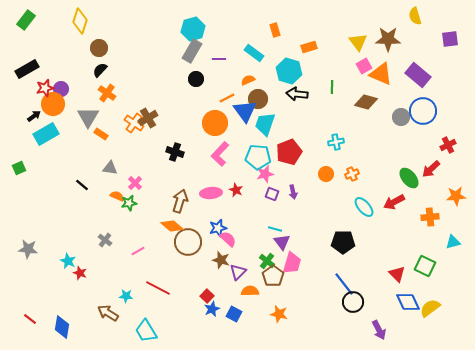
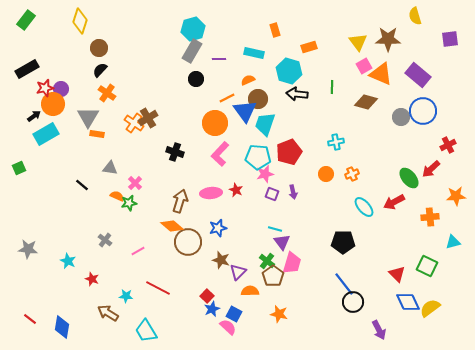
cyan rectangle at (254, 53): rotated 24 degrees counterclockwise
orange rectangle at (101, 134): moved 4 px left; rotated 24 degrees counterclockwise
pink semicircle at (228, 239): moved 88 px down
green square at (425, 266): moved 2 px right
red star at (80, 273): moved 12 px right, 6 px down
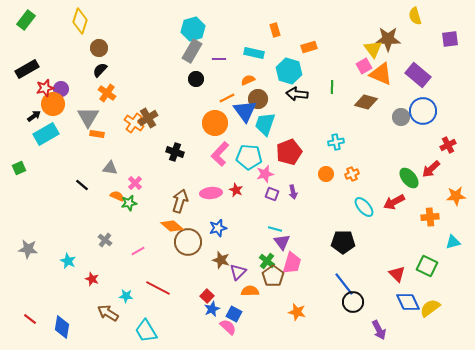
yellow triangle at (358, 42): moved 15 px right, 7 px down
cyan pentagon at (258, 157): moved 9 px left
orange star at (279, 314): moved 18 px right, 2 px up
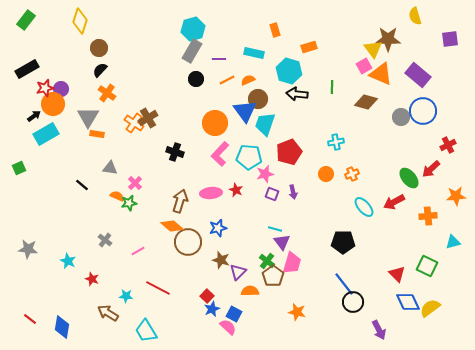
orange line at (227, 98): moved 18 px up
orange cross at (430, 217): moved 2 px left, 1 px up
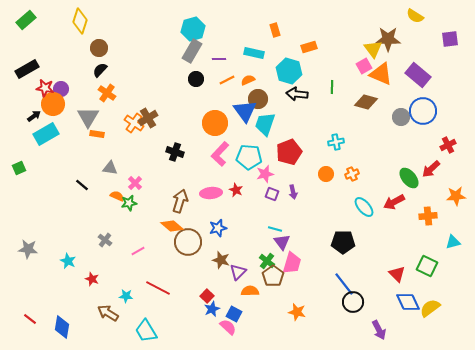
yellow semicircle at (415, 16): rotated 42 degrees counterclockwise
green rectangle at (26, 20): rotated 12 degrees clockwise
red star at (45, 88): rotated 24 degrees clockwise
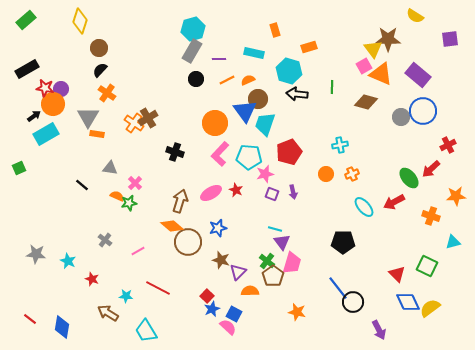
cyan cross at (336, 142): moved 4 px right, 3 px down
pink ellipse at (211, 193): rotated 25 degrees counterclockwise
orange cross at (428, 216): moved 3 px right; rotated 24 degrees clockwise
gray star at (28, 249): moved 8 px right, 5 px down
blue line at (344, 284): moved 6 px left, 4 px down
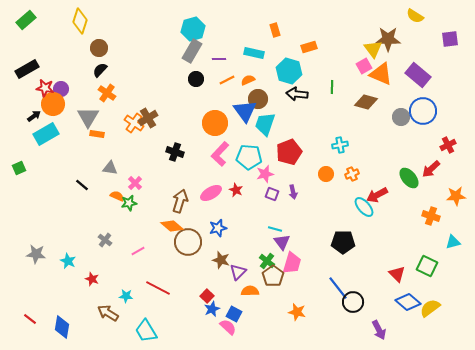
red arrow at (394, 202): moved 17 px left, 7 px up
blue diamond at (408, 302): rotated 25 degrees counterclockwise
